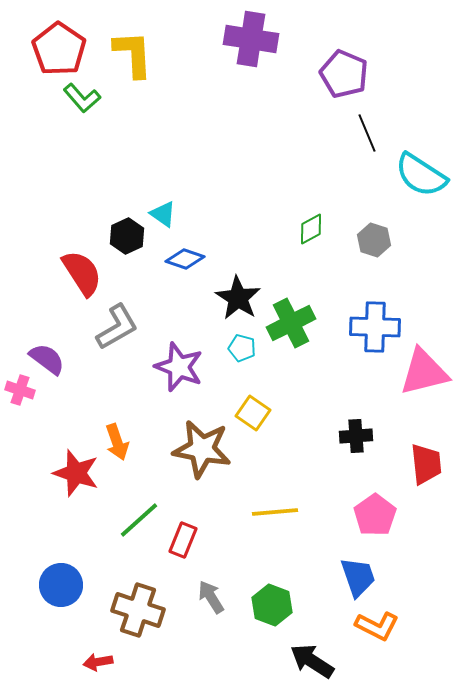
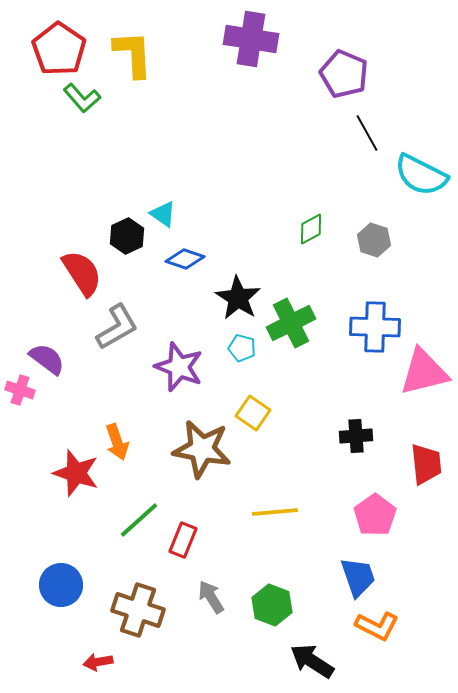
black line: rotated 6 degrees counterclockwise
cyan semicircle: rotated 6 degrees counterclockwise
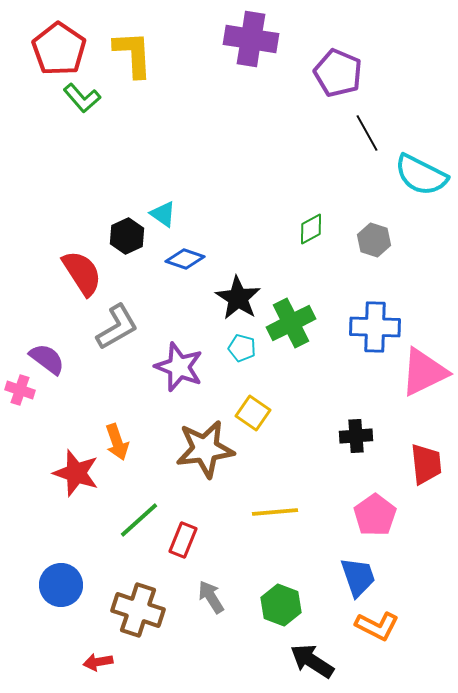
purple pentagon: moved 6 px left, 1 px up
pink triangle: rotated 12 degrees counterclockwise
brown star: moved 3 px right; rotated 18 degrees counterclockwise
green hexagon: moved 9 px right
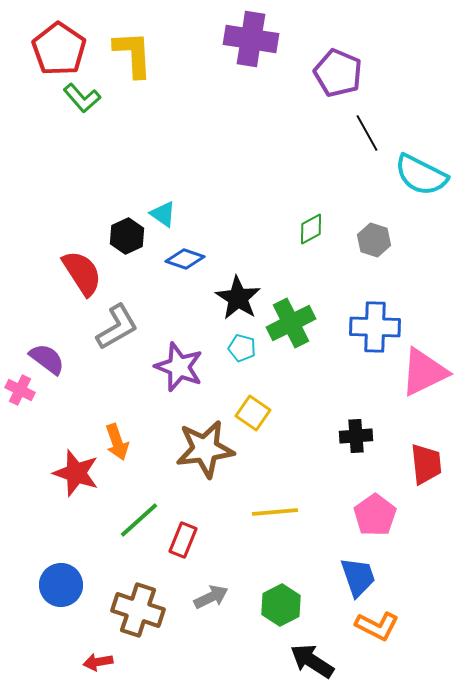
pink cross: rotated 8 degrees clockwise
gray arrow: rotated 96 degrees clockwise
green hexagon: rotated 12 degrees clockwise
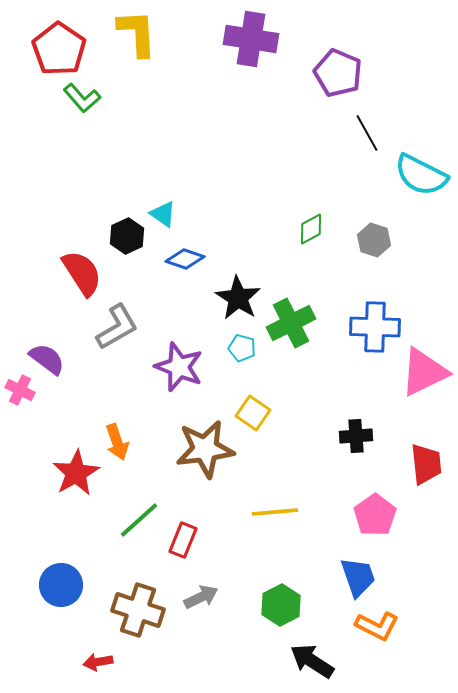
yellow L-shape: moved 4 px right, 21 px up
red star: rotated 24 degrees clockwise
gray arrow: moved 10 px left
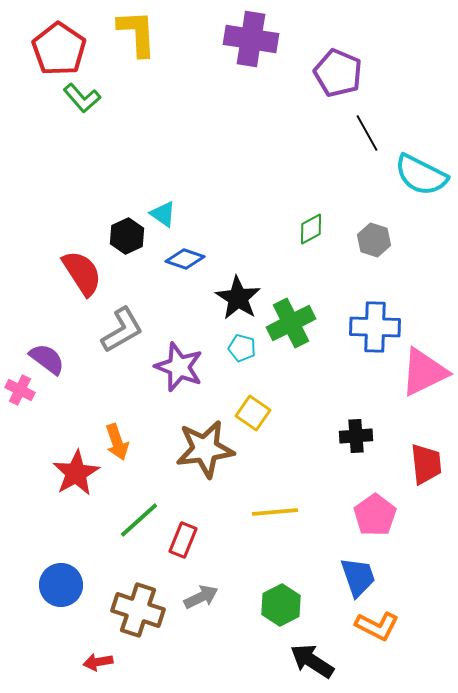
gray L-shape: moved 5 px right, 3 px down
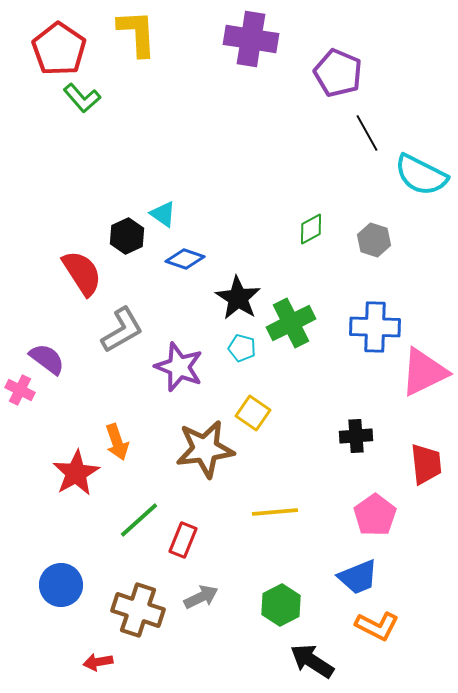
blue trapezoid: rotated 87 degrees clockwise
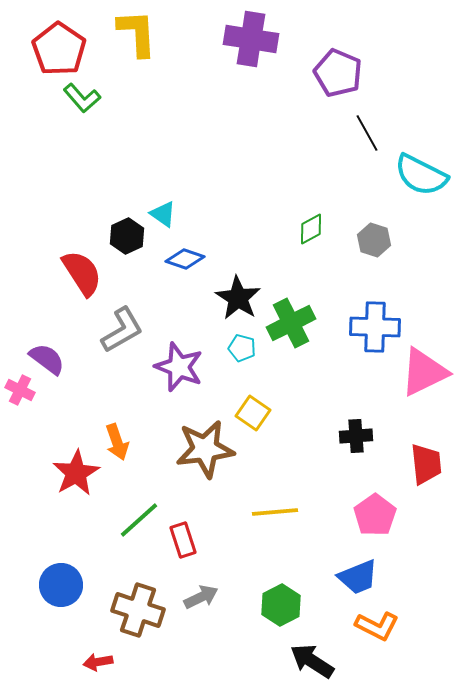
red rectangle: rotated 40 degrees counterclockwise
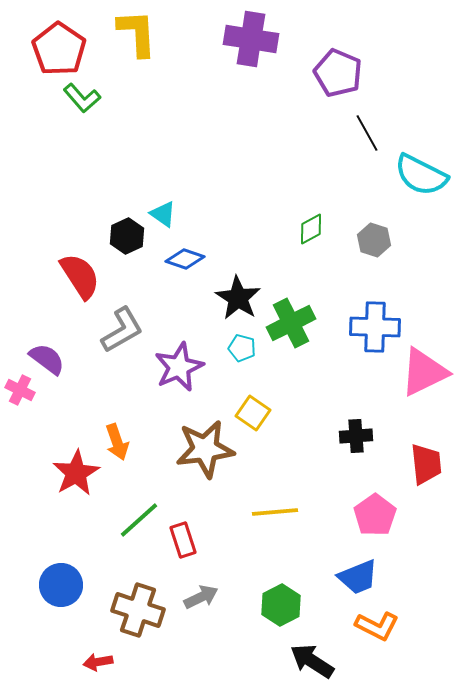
red semicircle: moved 2 px left, 3 px down
purple star: rotated 27 degrees clockwise
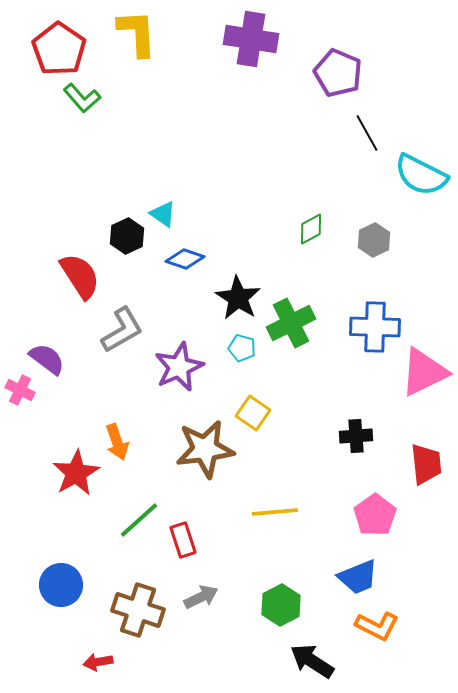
gray hexagon: rotated 16 degrees clockwise
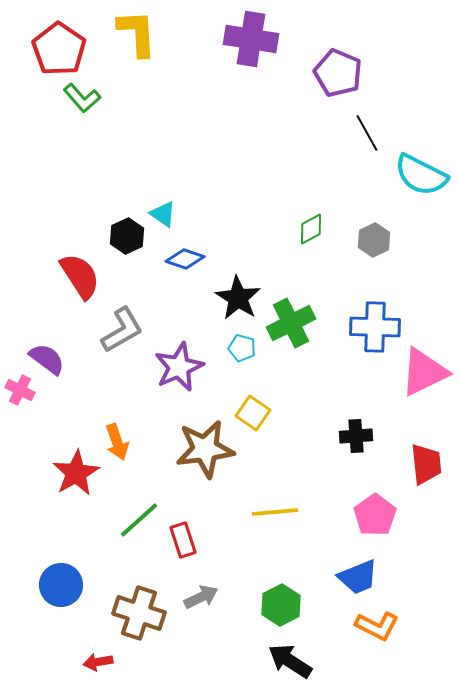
brown cross: moved 1 px right, 3 px down
black arrow: moved 22 px left
